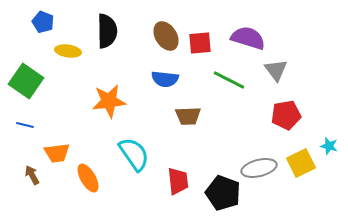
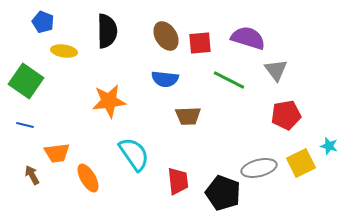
yellow ellipse: moved 4 px left
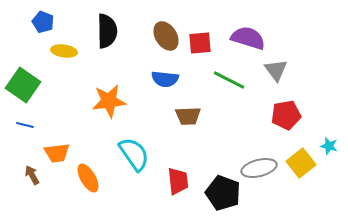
green square: moved 3 px left, 4 px down
yellow square: rotated 12 degrees counterclockwise
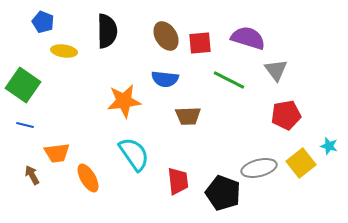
orange star: moved 15 px right
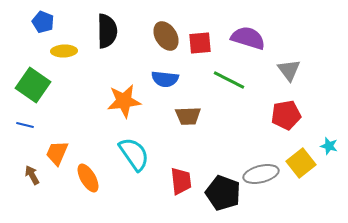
yellow ellipse: rotated 10 degrees counterclockwise
gray triangle: moved 13 px right
green square: moved 10 px right
orange trapezoid: rotated 120 degrees clockwise
gray ellipse: moved 2 px right, 6 px down
red trapezoid: moved 3 px right
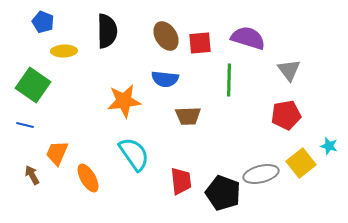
green line: rotated 64 degrees clockwise
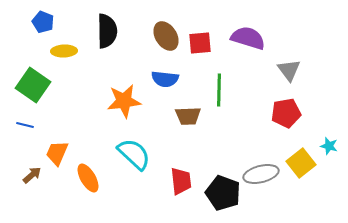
green line: moved 10 px left, 10 px down
red pentagon: moved 2 px up
cyan semicircle: rotated 12 degrees counterclockwise
brown arrow: rotated 78 degrees clockwise
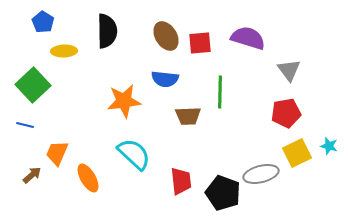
blue pentagon: rotated 10 degrees clockwise
green square: rotated 12 degrees clockwise
green line: moved 1 px right, 2 px down
yellow square: moved 4 px left, 10 px up; rotated 12 degrees clockwise
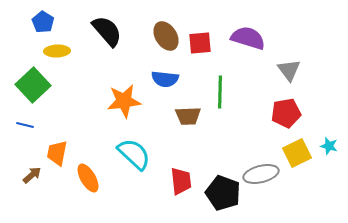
black semicircle: rotated 40 degrees counterclockwise
yellow ellipse: moved 7 px left
orange trapezoid: rotated 12 degrees counterclockwise
